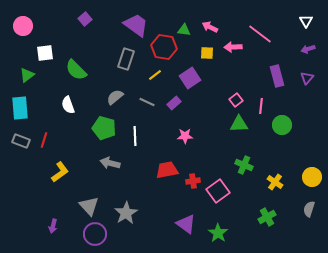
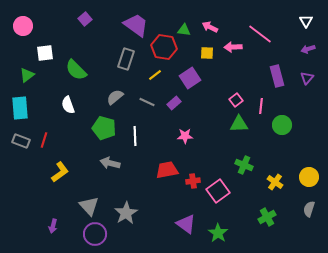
yellow circle at (312, 177): moved 3 px left
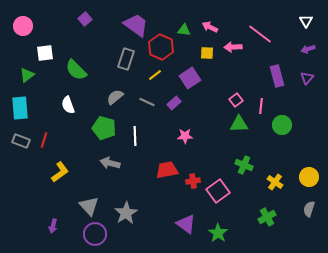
red hexagon at (164, 47): moved 3 px left; rotated 15 degrees clockwise
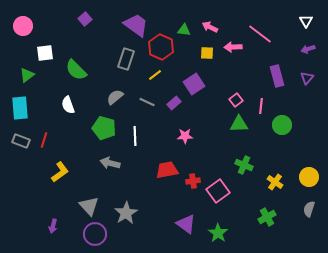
purple square at (190, 78): moved 4 px right, 6 px down
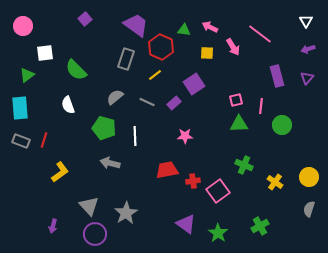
pink arrow at (233, 47): rotated 120 degrees counterclockwise
pink square at (236, 100): rotated 24 degrees clockwise
green cross at (267, 217): moved 7 px left, 9 px down
